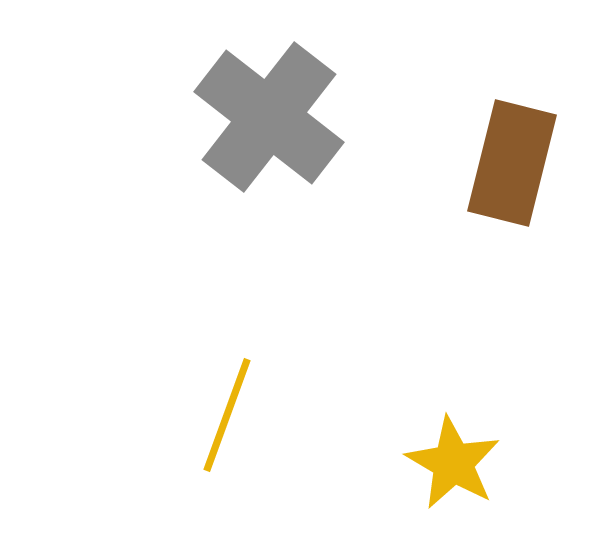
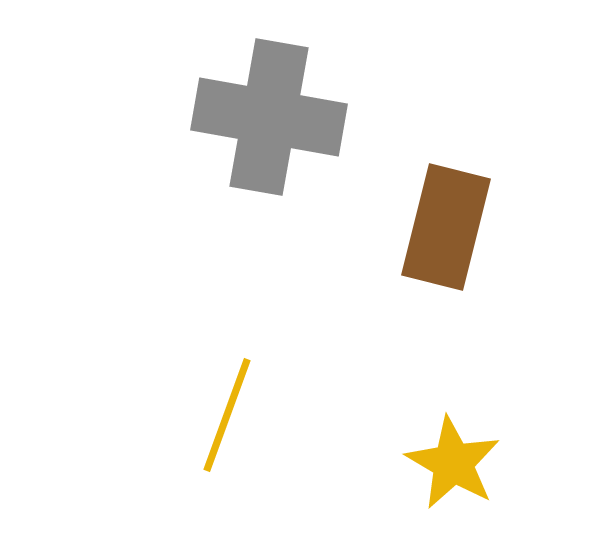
gray cross: rotated 28 degrees counterclockwise
brown rectangle: moved 66 px left, 64 px down
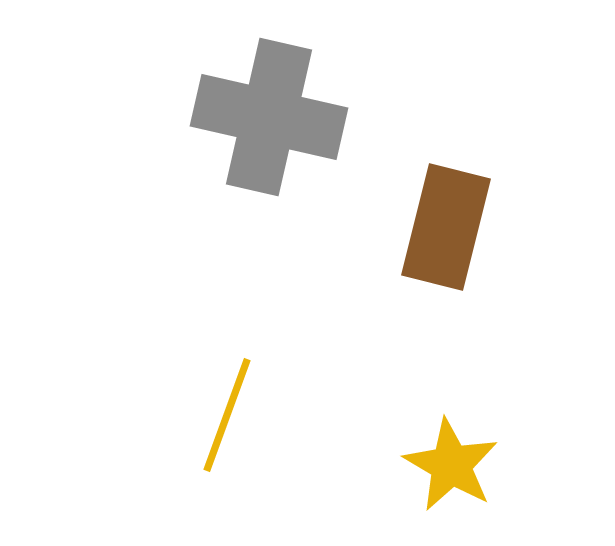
gray cross: rotated 3 degrees clockwise
yellow star: moved 2 px left, 2 px down
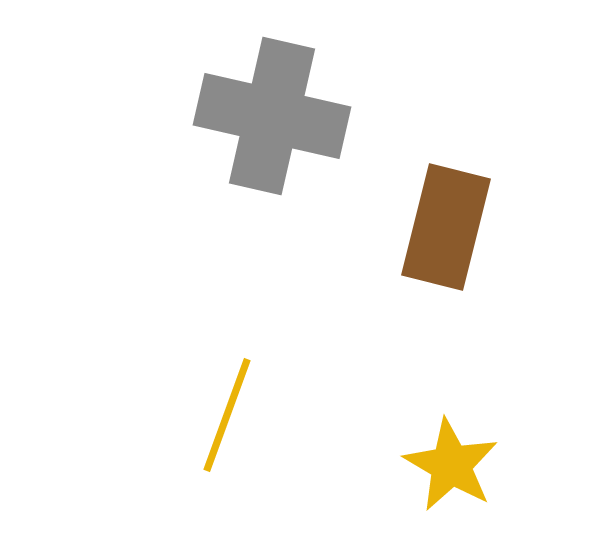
gray cross: moved 3 px right, 1 px up
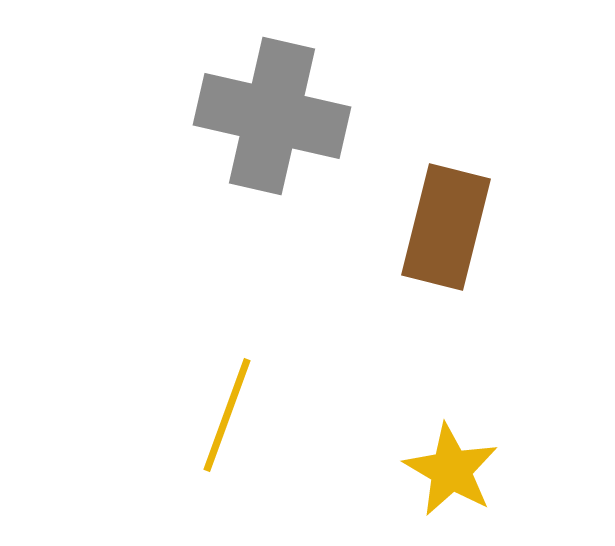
yellow star: moved 5 px down
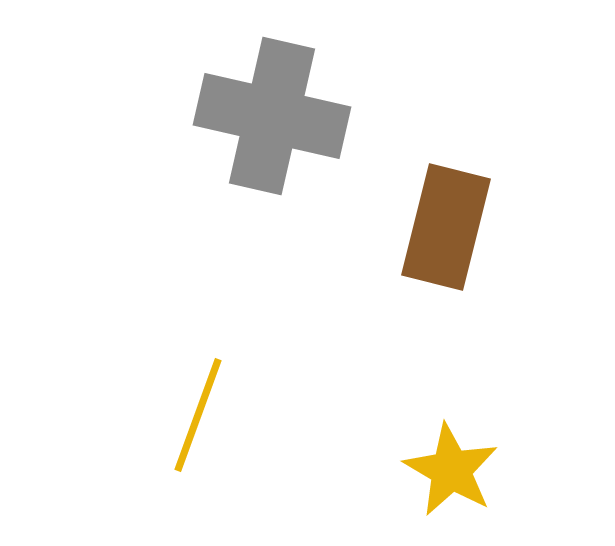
yellow line: moved 29 px left
